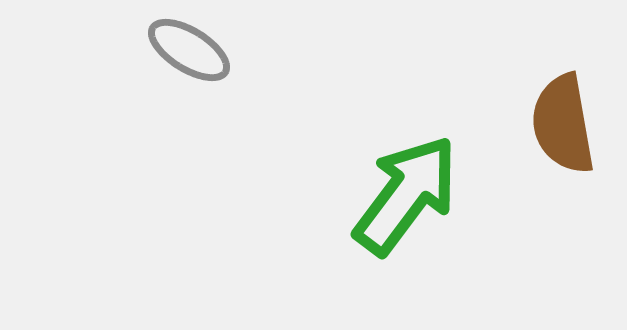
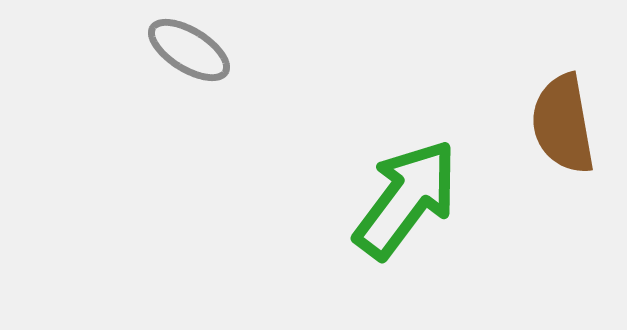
green arrow: moved 4 px down
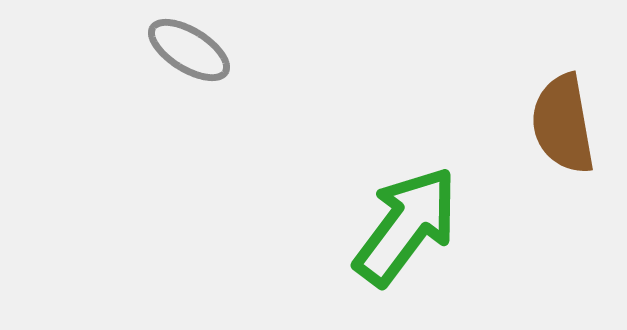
green arrow: moved 27 px down
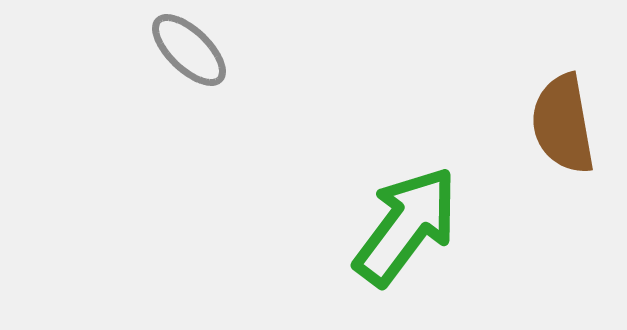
gray ellipse: rotated 12 degrees clockwise
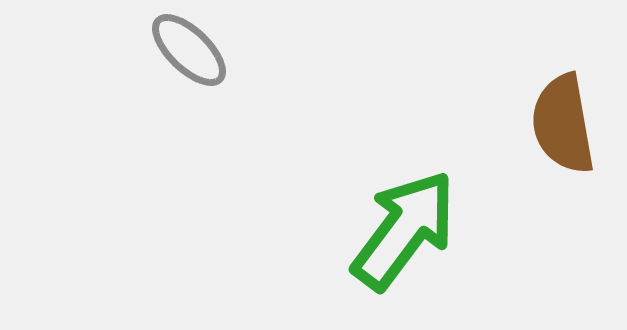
green arrow: moved 2 px left, 4 px down
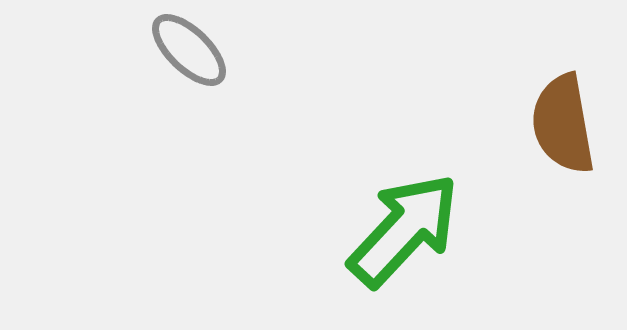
green arrow: rotated 6 degrees clockwise
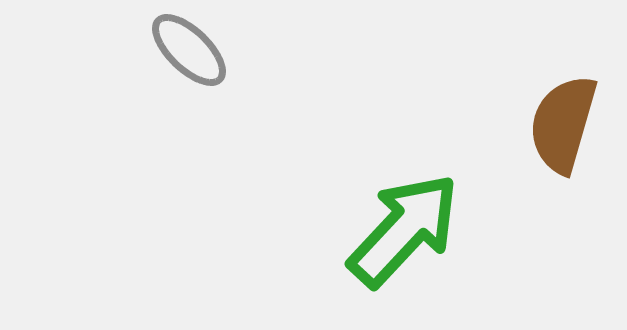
brown semicircle: rotated 26 degrees clockwise
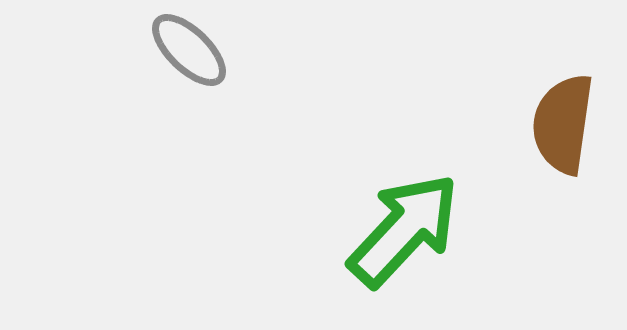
brown semicircle: rotated 8 degrees counterclockwise
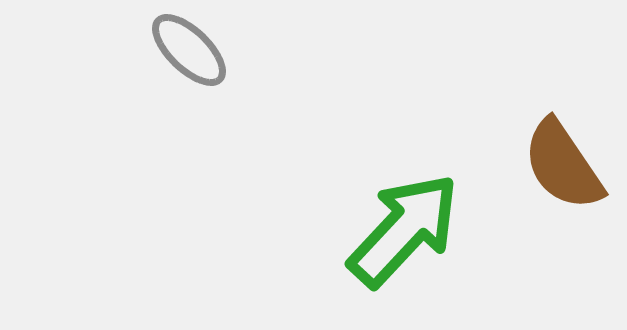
brown semicircle: moved 41 px down; rotated 42 degrees counterclockwise
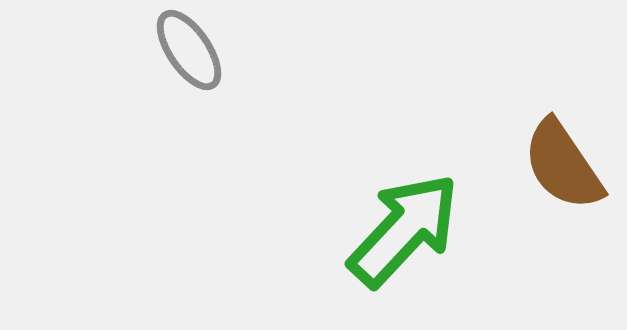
gray ellipse: rotated 12 degrees clockwise
